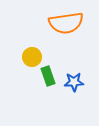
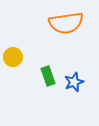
yellow circle: moved 19 px left
blue star: rotated 18 degrees counterclockwise
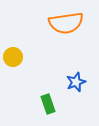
green rectangle: moved 28 px down
blue star: moved 2 px right
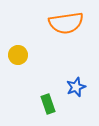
yellow circle: moved 5 px right, 2 px up
blue star: moved 5 px down
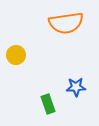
yellow circle: moved 2 px left
blue star: rotated 18 degrees clockwise
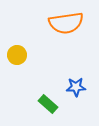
yellow circle: moved 1 px right
green rectangle: rotated 30 degrees counterclockwise
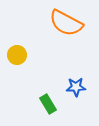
orange semicircle: rotated 36 degrees clockwise
green rectangle: rotated 18 degrees clockwise
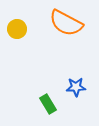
yellow circle: moved 26 px up
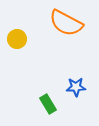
yellow circle: moved 10 px down
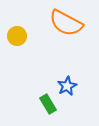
yellow circle: moved 3 px up
blue star: moved 9 px left, 1 px up; rotated 24 degrees counterclockwise
